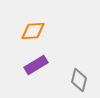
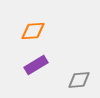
gray diamond: rotated 70 degrees clockwise
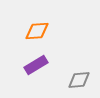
orange diamond: moved 4 px right
